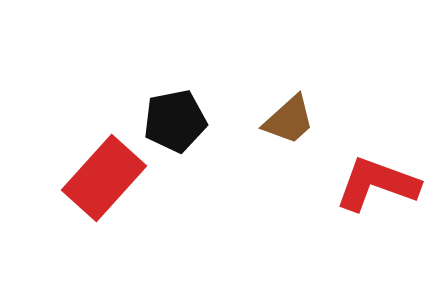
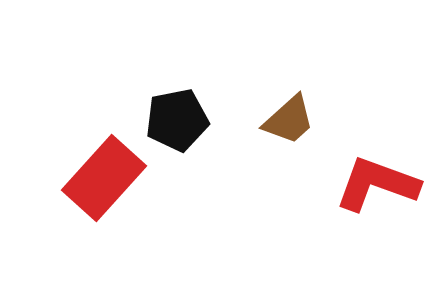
black pentagon: moved 2 px right, 1 px up
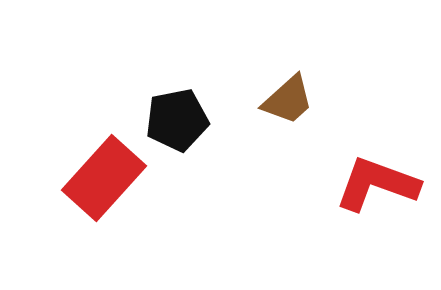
brown trapezoid: moved 1 px left, 20 px up
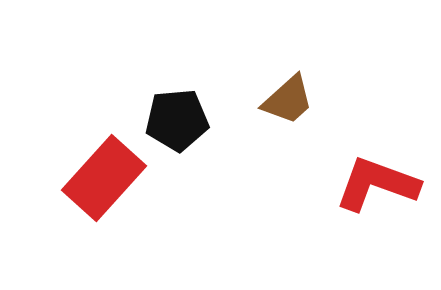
black pentagon: rotated 6 degrees clockwise
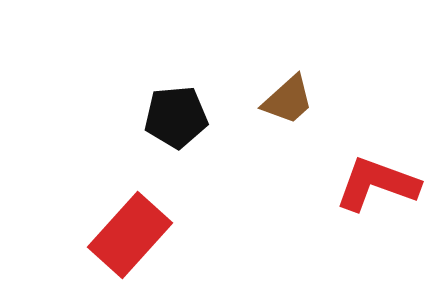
black pentagon: moved 1 px left, 3 px up
red rectangle: moved 26 px right, 57 px down
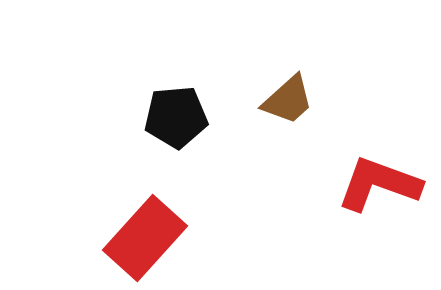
red L-shape: moved 2 px right
red rectangle: moved 15 px right, 3 px down
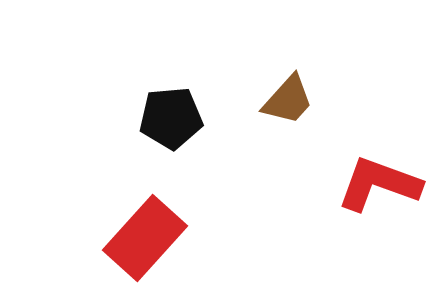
brown trapezoid: rotated 6 degrees counterclockwise
black pentagon: moved 5 px left, 1 px down
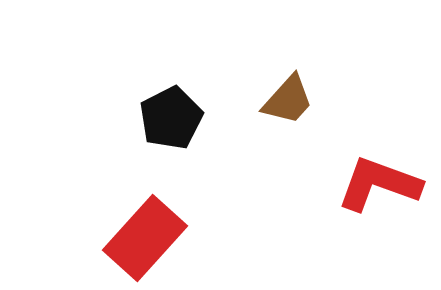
black pentagon: rotated 22 degrees counterclockwise
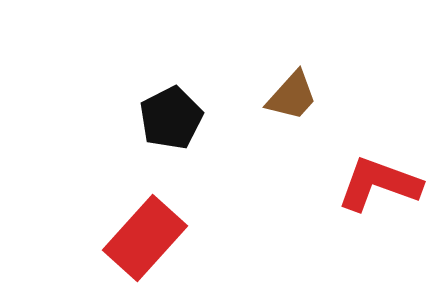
brown trapezoid: moved 4 px right, 4 px up
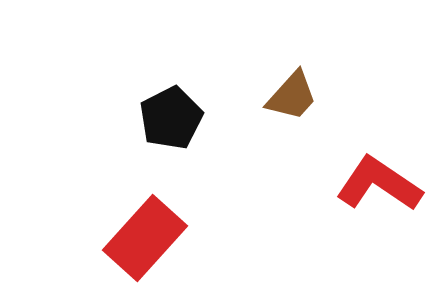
red L-shape: rotated 14 degrees clockwise
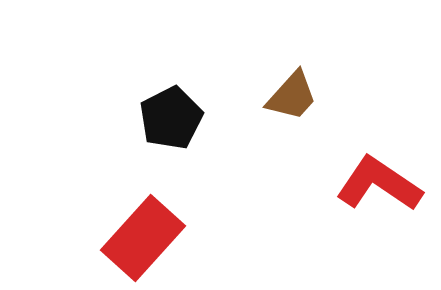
red rectangle: moved 2 px left
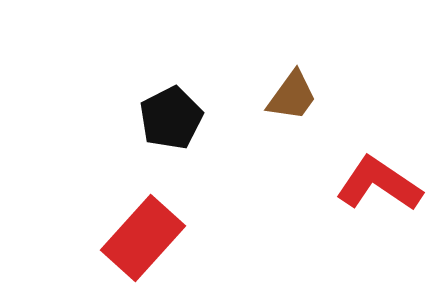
brown trapezoid: rotated 6 degrees counterclockwise
